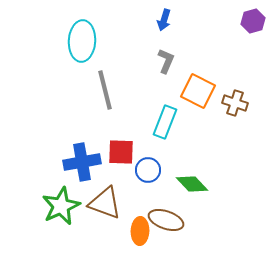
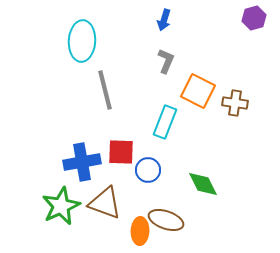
purple hexagon: moved 1 px right, 3 px up
brown cross: rotated 10 degrees counterclockwise
green diamond: moved 11 px right; rotated 16 degrees clockwise
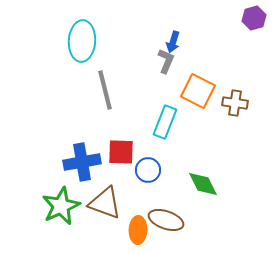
blue arrow: moved 9 px right, 22 px down
orange ellipse: moved 2 px left, 1 px up
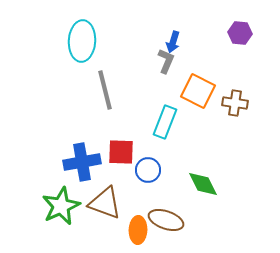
purple hexagon: moved 14 px left, 15 px down; rotated 20 degrees clockwise
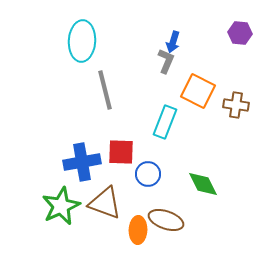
brown cross: moved 1 px right, 2 px down
blue circle: moved 4 px down
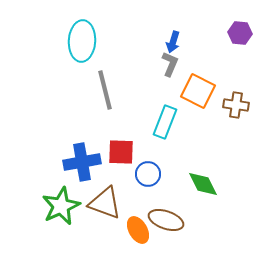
gray L-shape: moved 4 px right, 3 px down
orange ellipse: rotated 32 degrees counterclockwise
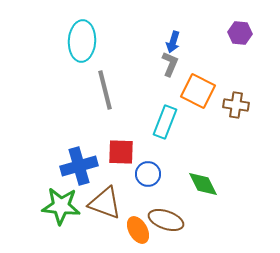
blue cross: moved 3 px left, 4 px down; rotated 6 degrees counterclockwise
green star: rotated 30 degrees clockwise
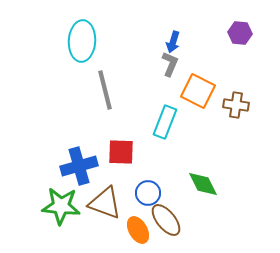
blue circle: moved 19 px down
brown ellipse: rotated 32 degrees clockwise
